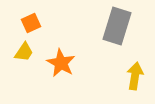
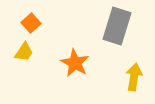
orange square: rotated 18 degrees counterclockwise
orange star: moved 14 px right
yellow arrow: moved 1 px left, 1 px down
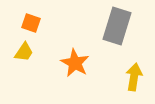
orange square: rotated 30 degrees counterclockwise
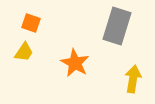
yellow arrow: moved 1 px left, 2 px down
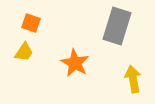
yellow arrow: rotated 20 degrees counterclockwise
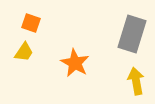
gray rectangle: moved 15 px right, 8 px down
yellow arrow: moved 3 px right, 2 px down
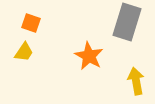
gray rectangle: moved 5 px left, 12 px up
orange star: moved 14 px right, 7 px up
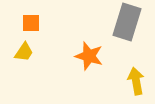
orange square: rotated 18 degrees counterclockwise
orange star: rotated 12 degrees counterclockwise
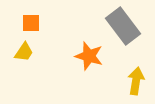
gray rectangle: moved 4 px left, 4 px down; rotated 54 degrees counterclockwise
yellow arrow: rotated 20 degrees clockwise
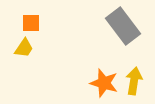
yellow trapezoid: moved 4 px up
orange star: moved 15 px right, 27 px down
yellow arrow: moved 2 px left
